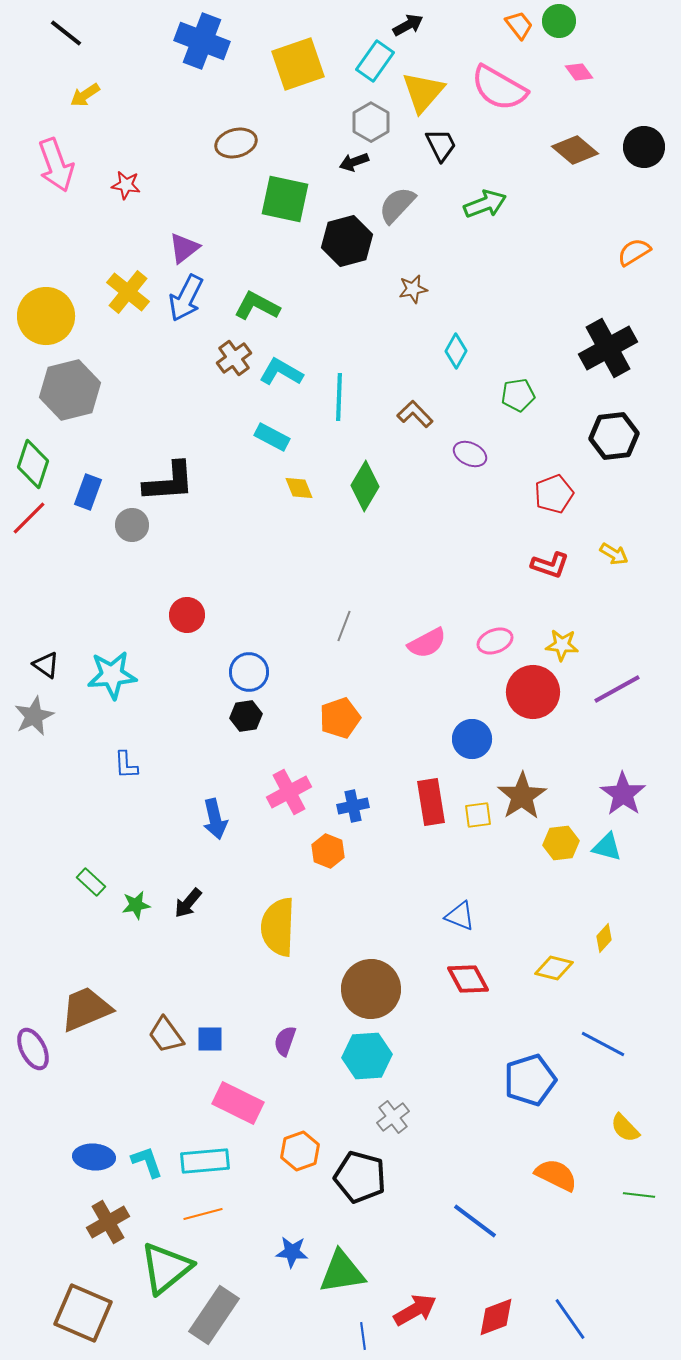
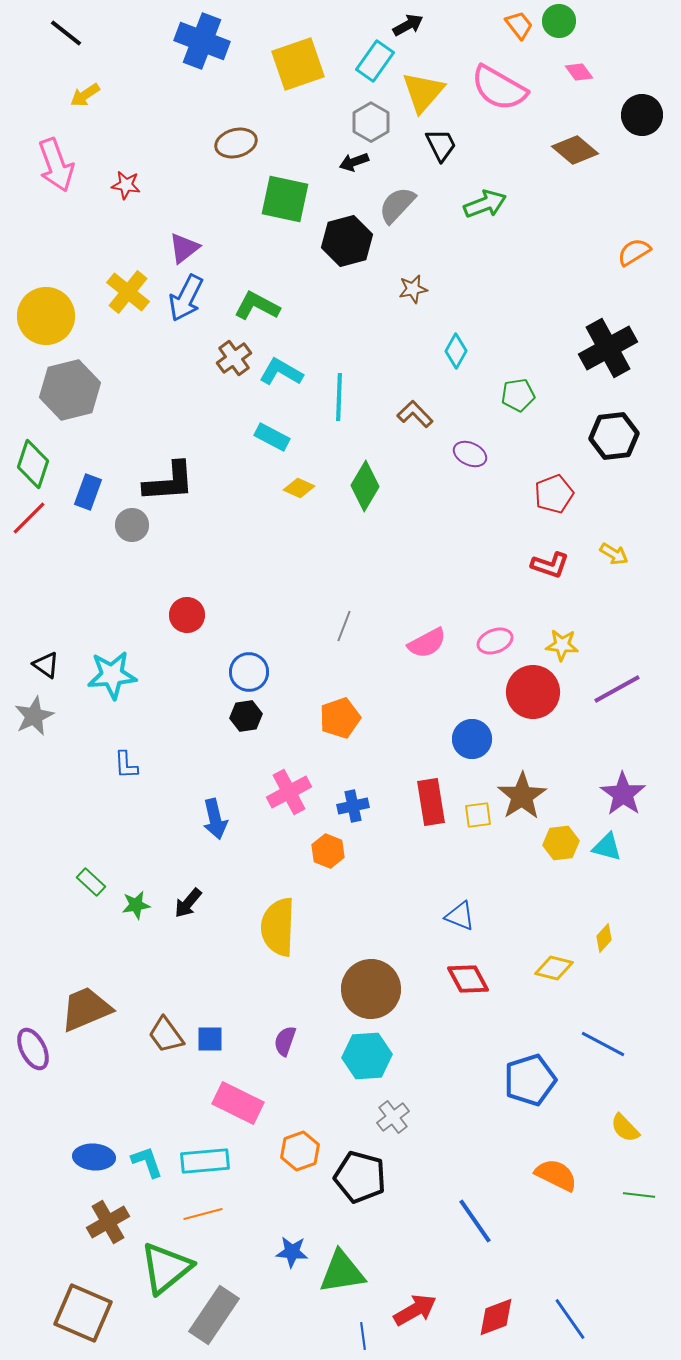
black circle at (644, 147): moved 2 px left, 32 px up
yellow diamond at (299, 488): rotated 44 degrees counterclockwise
blue line at (475, 1221): rotated 18 degrees clockwise
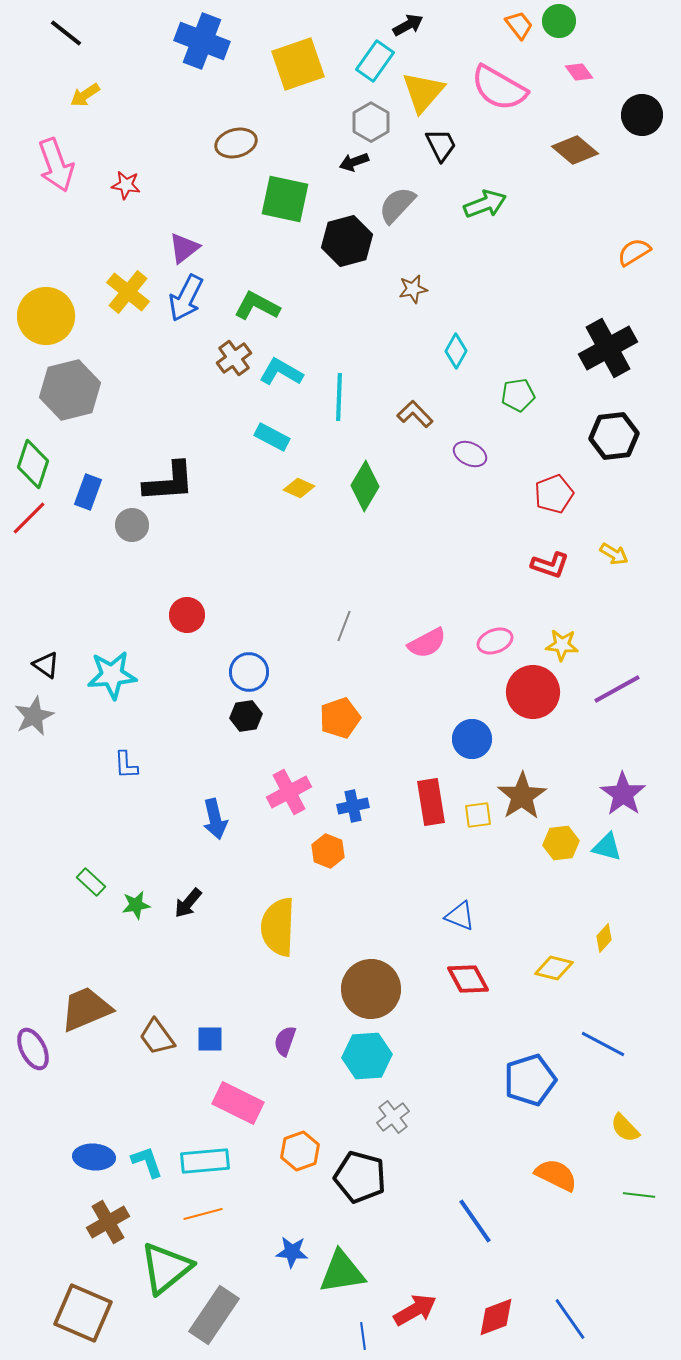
brown trapezoid at (166, 1035): moved 9 px left, 2 px down
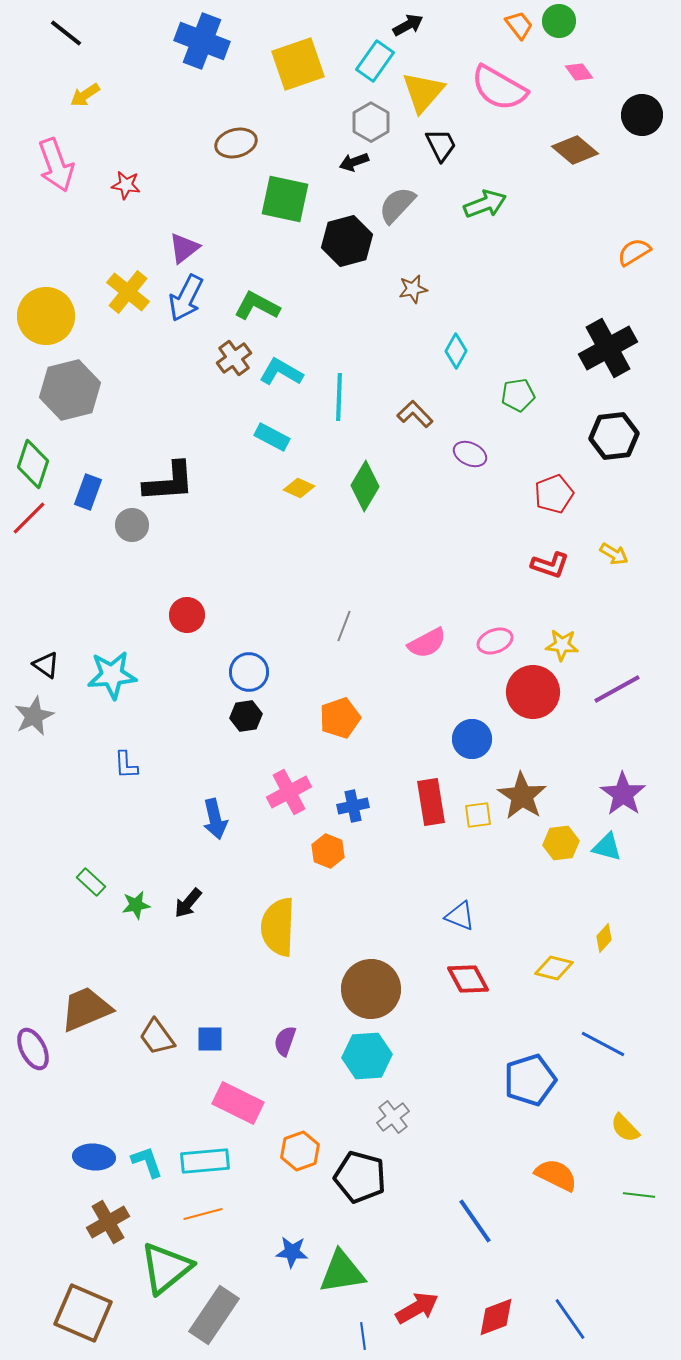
brown star at (522, 796): rotated 6 degrees counterclockwise
red arrow at (415, 1310): moved 2 px right, 2 px up
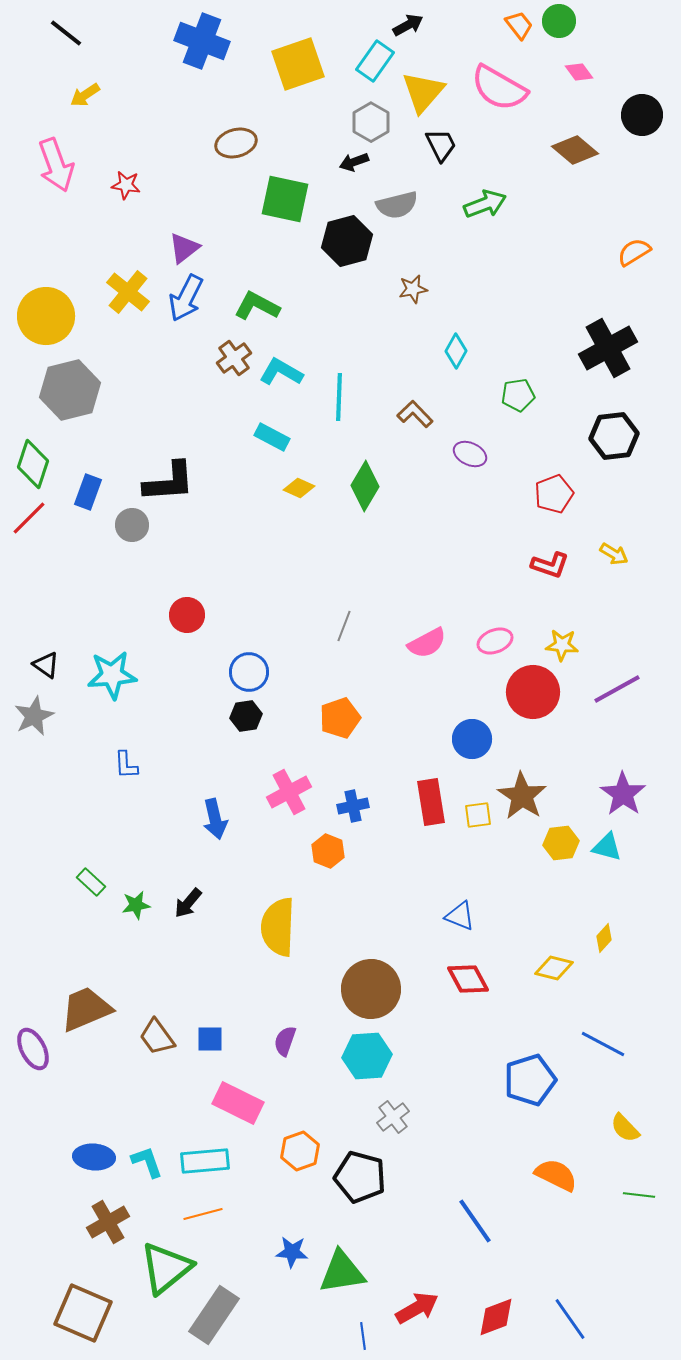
gray semicircle at (397, 205): rotated 147 degrees counterclockwise
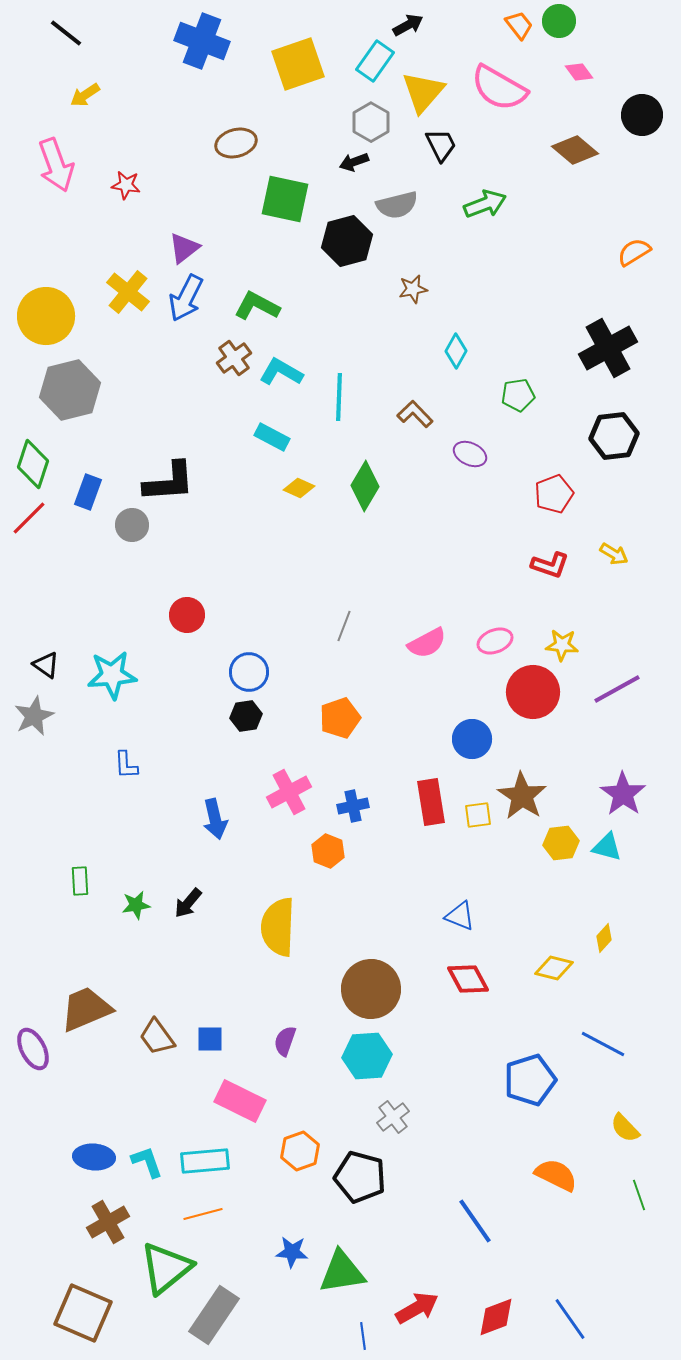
green rectangle at (91, 882): moved 11 px left, 1 px up; rotated 44 degrees clockwise
pink rectangle at (238, 1103): moved 2 px right, 2 px up
green line at (639, 1195): rotated 64 degrees clockwise
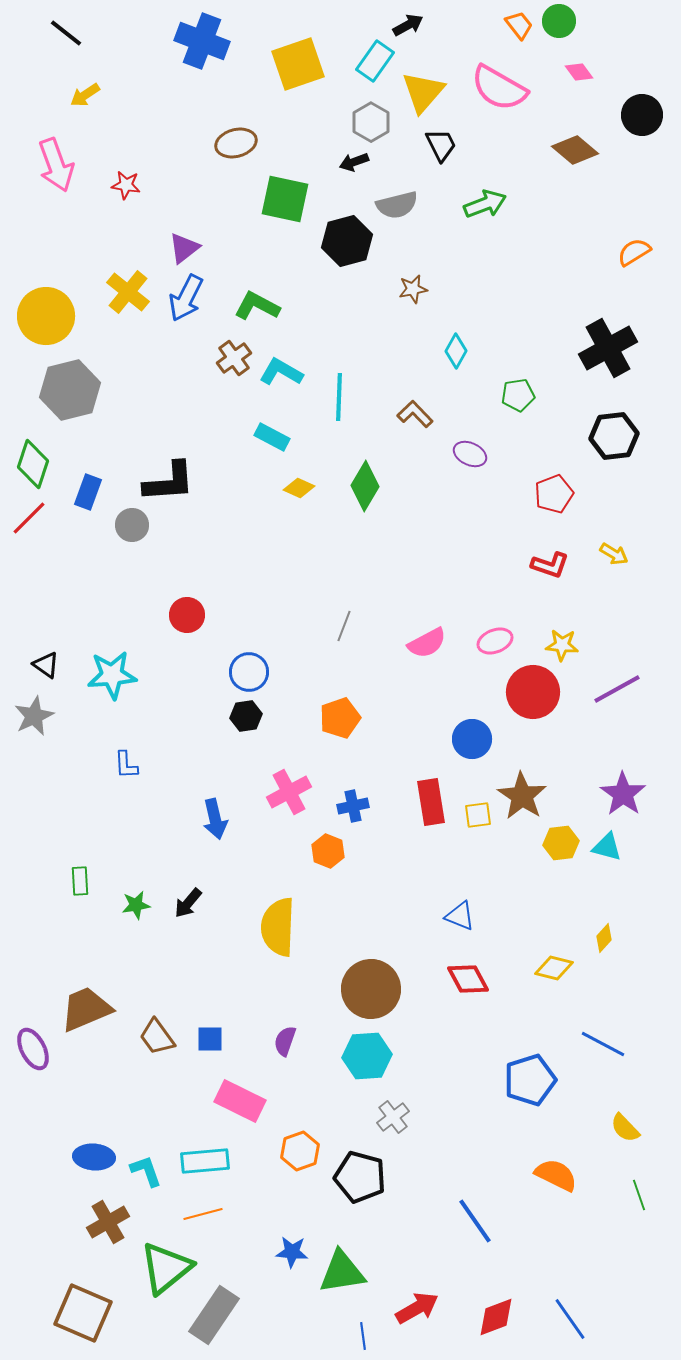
cyan L-shape at (147, 1162): moved 1 px left, 9 px down
